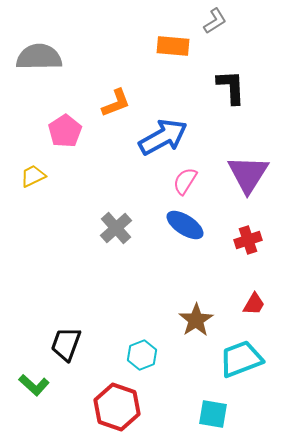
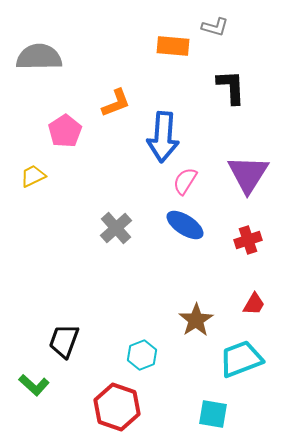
gray L-shape: moved 6 px down; rotated 48 degrees clockwise
blue arrow: rotated 123 degrees clockwise
black trapezoid: moved 2 px left, 3 px up
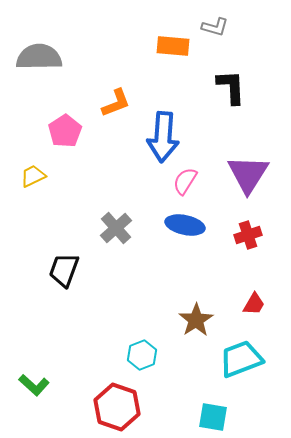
blue ellipse: rotated 21 degrees counterclockwise
red cross: moved 5 px up
black trapezoid: moved 71 px up
cyan square: moved 3 px down
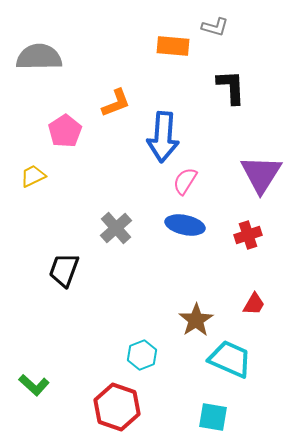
purple triangle: moved 13 px right
cyan trapezoid: moved 11 px left; rotated 45 degrees clockwise
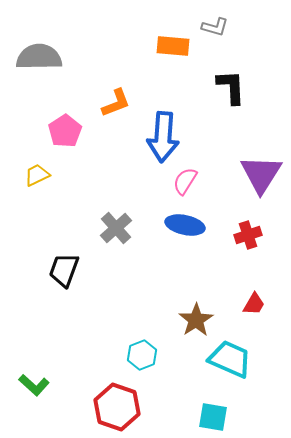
yellow trapezoid: moved 4 px right, 1 px up
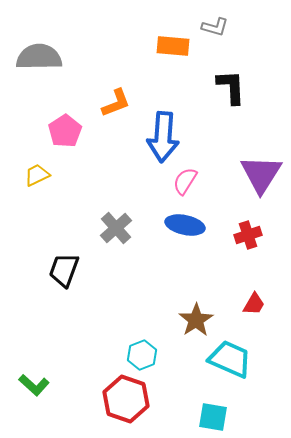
red hexagon: moved 9 px right, 8 px up
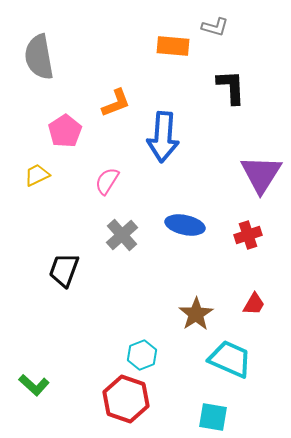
gray semicircle: rotated 99 degrees counterclockwise
pink semicircle: moved 78 px left
gray cross: moved 6 px right, 7 px down
brown star: moved 6 px up
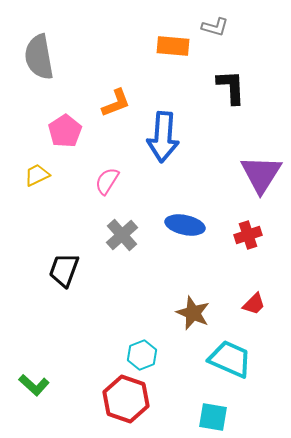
red trapezoid: rotated 15 degrees clockwise
brown star: moved 3 px left, 1 px up; rotated 16 degrees counterclockwise
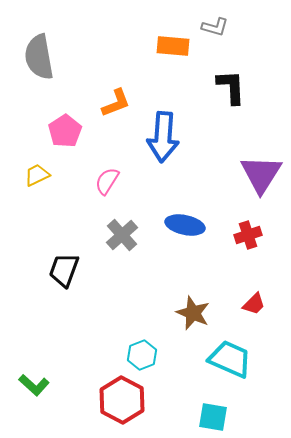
red hexagon: moved 4 px left, 1 px down; rotated 9 degrees clockwise
